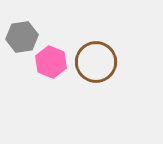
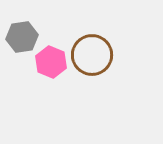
brown circle: moved 4 px left, 7 px up
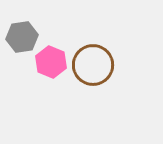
brown circle: moved 1 px right, 10 px down
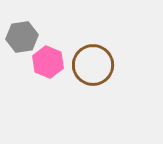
pink hexagon: moved 3 px left
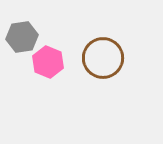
brown circle: moved 10 px right, 7 px up
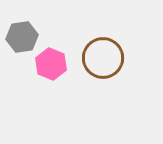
pink hexagon: moved 3 px right, 2 px down
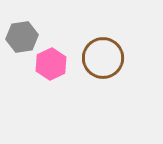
pink hexagon: rotated 12 degrees clockwise
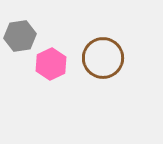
gray hexagon: moved 2 px left, 1 px up
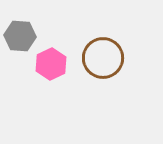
gray hexagon: rotated 12 degrees clockwise
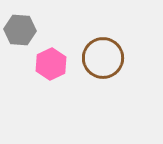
gray hexagon: moved 6 px up
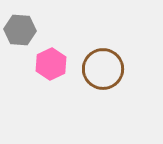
brown circle: moved 11 px down
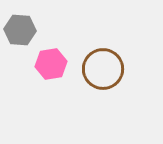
pink hexagon: rotated 16 degrees clockwise
